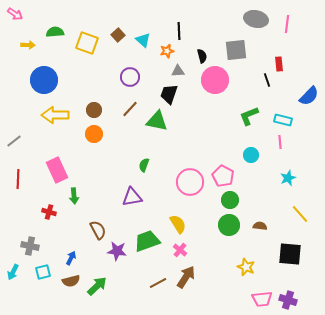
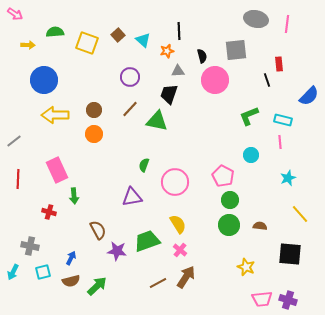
pink circle at (190, 182): moved 15 px left
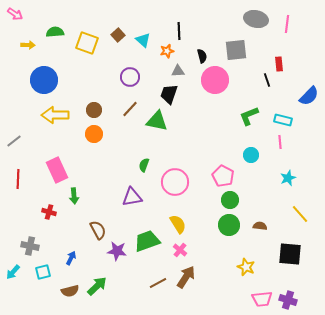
cyan arrow at (13, 272): rotated 14 degrees clockwise
brown semicircle at (71, 281): moved 1 px left, 10 px down
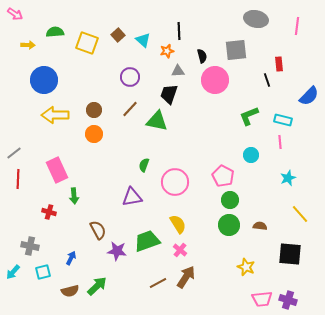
pink line at (287, 24): moved 10 px right, 2 px down
gray line at (14, 141): moved 12 px down
